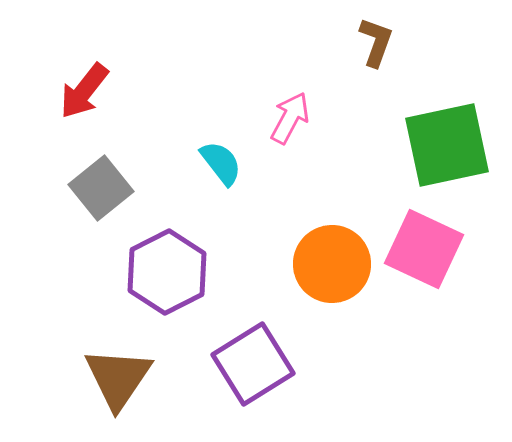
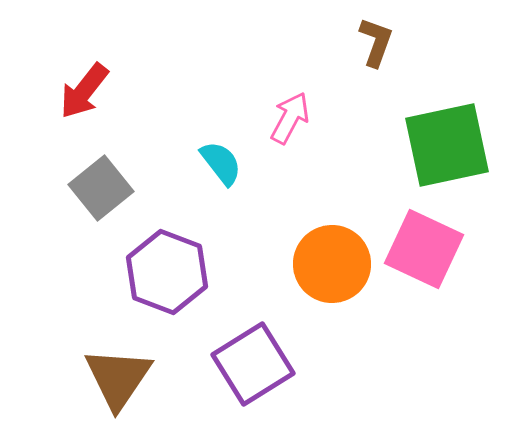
purple hexagon: rotated 12 degrees counterclockwise
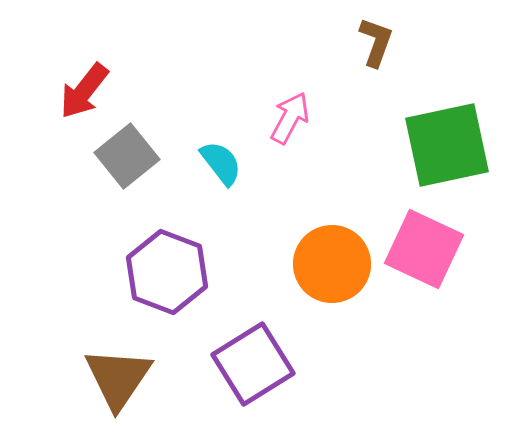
gray square: moved 26 px right, 32 px up
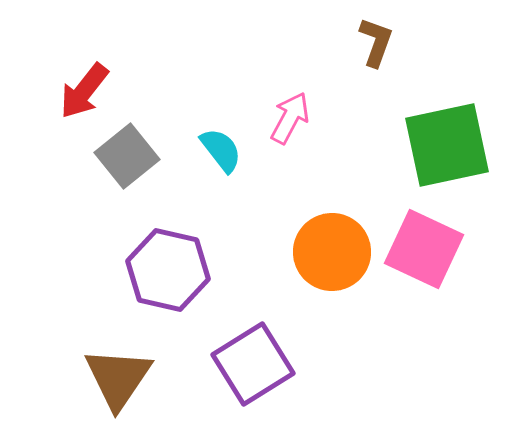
cyan semicircle: moved 13 px up
orange circle: moved 12 px up
purple hexagon: moved 1 px right, 2 px up; rotated 8 degrees counterclockwise
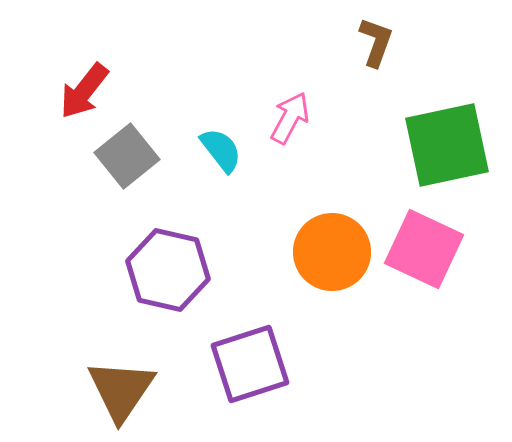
purple square: moved 3 px left; rotated 14 degrees clockwise
brown triangle: moved 3 px right, 12 px down
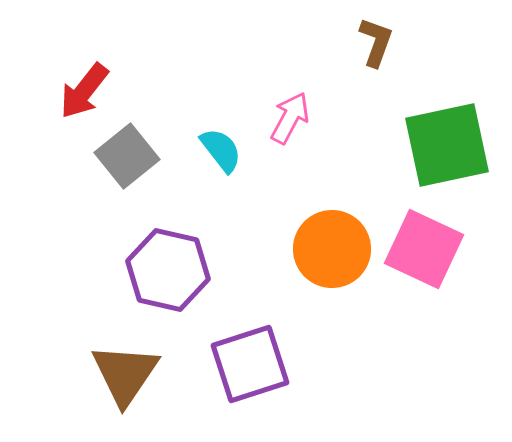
orange circle: moved 3 px up
brown triangle: moved 4 px right, 16 px up
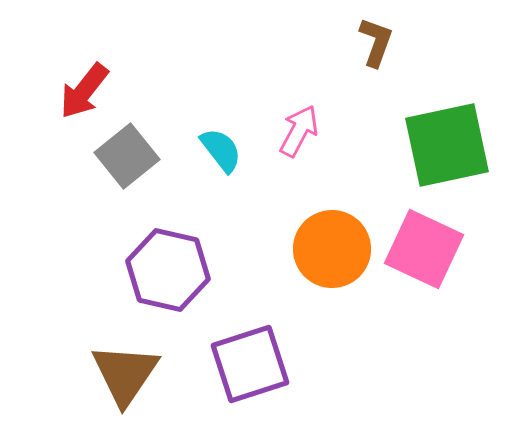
pink arrow: moved 9 px right, 13 px down
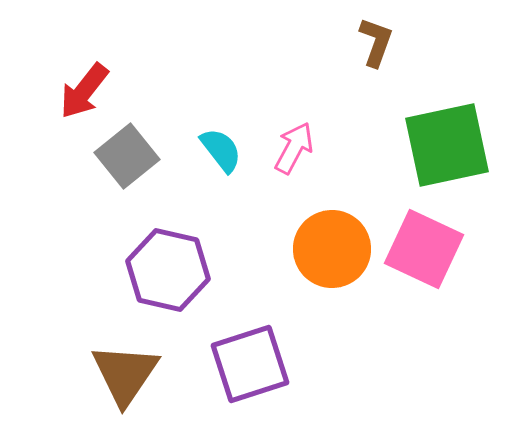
pink arrow: moved 5 px left, 17 px down
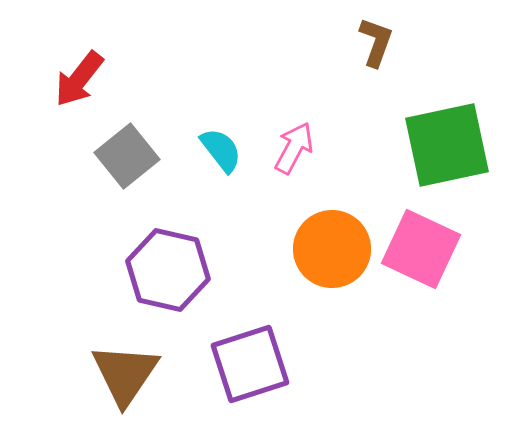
red arrow: moved 5 px left, 12 px up
pink square: moved 3 px left
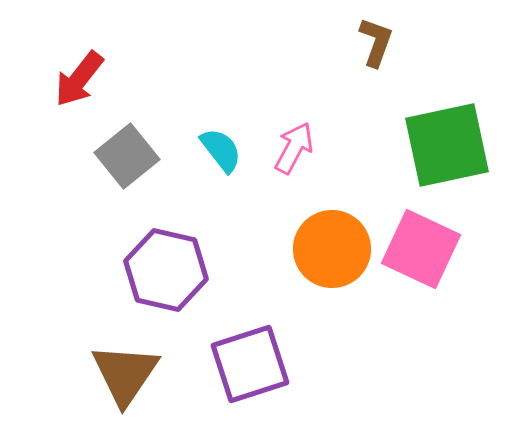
purple hexagon: moved 2 px left
